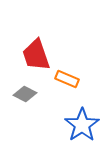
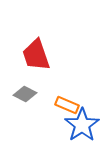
orange rectangle: moved 26 px down
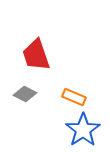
orange rectangle: moved 7 px right, 8 px up
blue star: moved 1 px right, 5 px down
